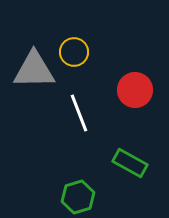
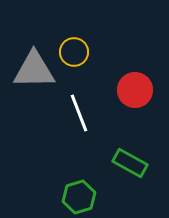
green hexagon: moved 1 px right
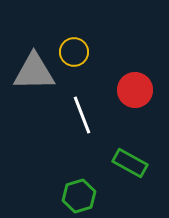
gray triangle: moved 2 px down
white line: moved 3 px right, 2 px down
green hexagon: moved 1 px up
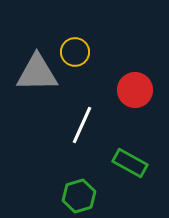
yellow circle: moved 1 px right
gray triangle: moved 3 px right, 1 px down
white line: moved 10 px down; rotated 45 degrees clockwise
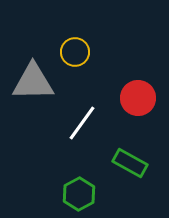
gray triangle: moved 4 px left, 9 px down
red circle: moved 3 px right, 8 px down
white line: moved 2 px up; rotated 12 degrees clockwise
green hexagon: moved 2 px up; rotated 12 degrees counterclockwise
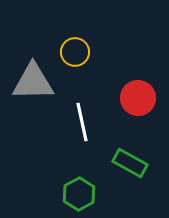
white line: moved 1 px up; rotated 48 degrees counterclockwise
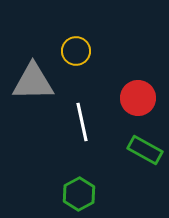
yellow circle: moved 1 px right, 1 px up
green rectangle: moved 15 px right, 13 px up
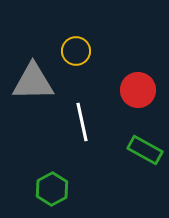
red circle: moved 8 px up
green hexagon: moved 27 px left, 5 px up
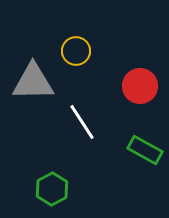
red circle: moved 2 px right, 4 px up
white line: rotated 21 degrees counterclockwise
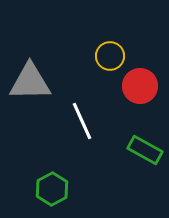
yellow circle: moved 34 px right, 5 px down
gray triangle: moved 3 px left
white line: moved 1 px up; rotated 9 degrees clockwise
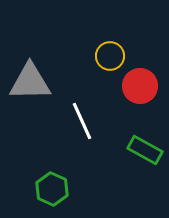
green hexagon: rotated 8 degrees counterclockwise
